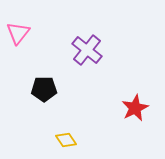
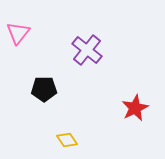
yellow diamond: moved 1 px right
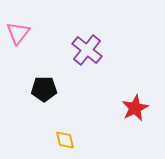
yellow diamond: moved 2 px left; rotated 20 degrees clockwise
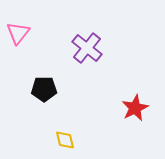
purple cross: moved 2 px up
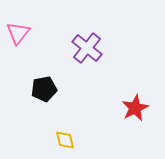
black pentagon: rotated 10 degrees counterclockwise
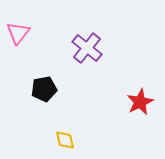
red star: moved 5 px right, 6 px up
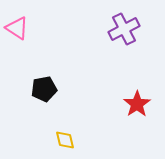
pink triangle: moved 1 px left, 5 px up; rotated 35 degrees counterclockwise
purple cross: moved 37 px right, 19 px up; rotated 24 degrees clockwise
red star: moved 3 px left, 2 px down; rotated 8 degrees counterclockwise
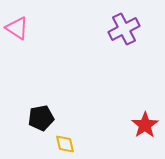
black pentagon: moved 3 px left, 29 px down
red star: moved 8 px right, 21 px down
yellow diamond: moved 4 px down
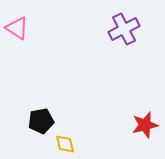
black pentagon: moved 3 px down
red star: rotated 20 degrees clockwise
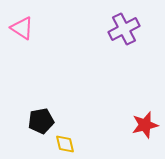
pink triangle: moved 5 px right
